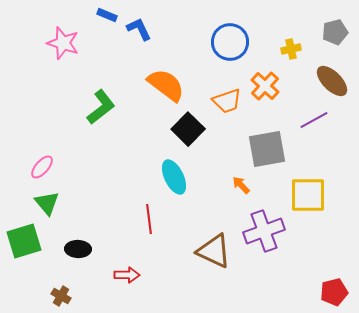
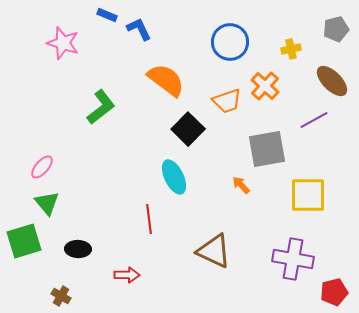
gray pentagon: moved 1 px right, 3 px up
orange semicircle: moved 5 px up
purple cross: moved 29 px right, 28 px down; rotated 30 degrees clockwise
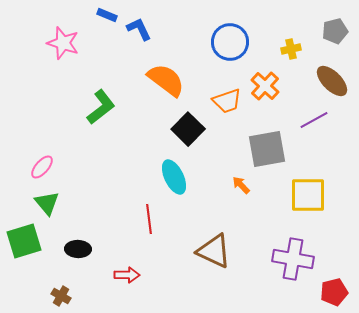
gray pentagon: moved 1 px left, 2 px down
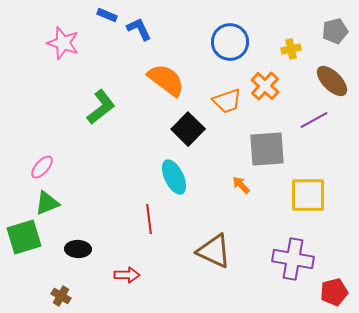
gray square: rotated 6 degrees clockwise
green triangle: rotated 48 degrees clockwise
green square: moved 4 px up
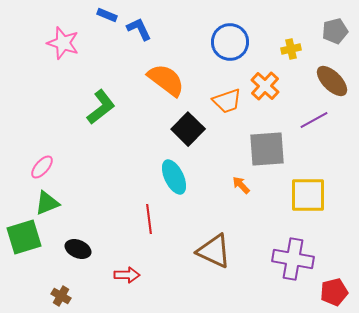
black ellipse: rotated 20 degrees clockwise
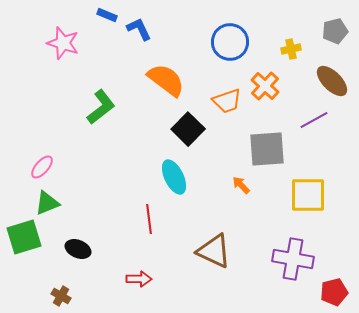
red arrow: moved 12 px right, 4 px down
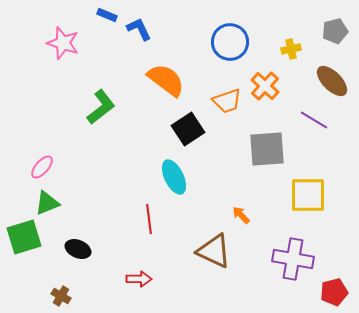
purple line: rotated 60 degrees clockwise
black square: rotated 12 degrees clockwise
orange arrow: moved 30 px down
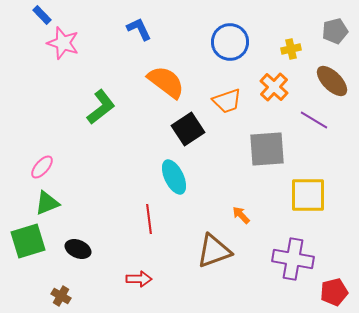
blue rectangle: moved 65 px left; rotated 24 degrees clockwise
orange semicircle: moved 2 px down
orange cross: moved 9 px right, 1 px down
green square: moved 4 px right, 4 px down
brown triangle: rotated 45 degrees counterclockwise
